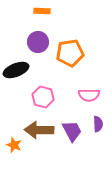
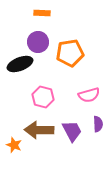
orange rectangle: moved 2 px down
black ellipse: moved 4 px right, 6 px up
pink semicircle: rotated 15 degrees counterclockwise
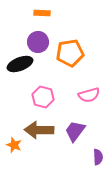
purple semicircle: moved 33 px down
purple trapezoid: moved 3 px right; rotated 115 degrees counterclockwise
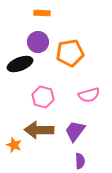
purple semicircle: moved 18 px left, 4 px down
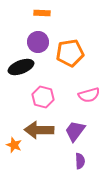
black ellipse: moved 1 px right, 3 px down
